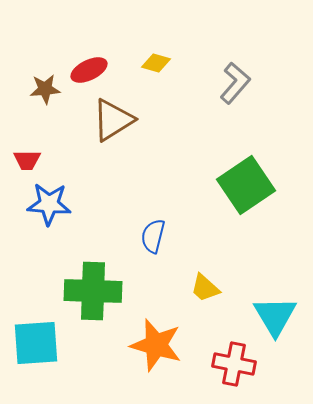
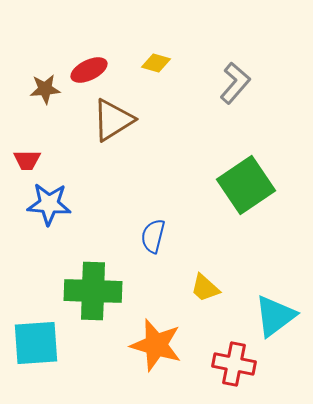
cyan triangle: rotated 24 degrees clockwise
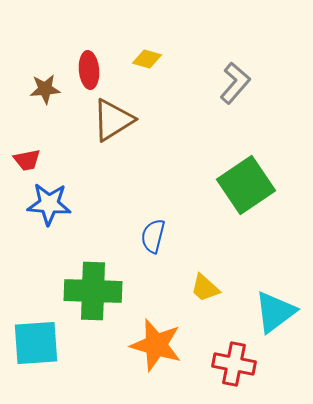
yellow diamond: moved 9 px left, 4 px up
red ellipse: rotated 69 degrees counterclockwise
red trapezoid: rotated 12 degrees counterclockwise
cyan triangle: moved 4 px up
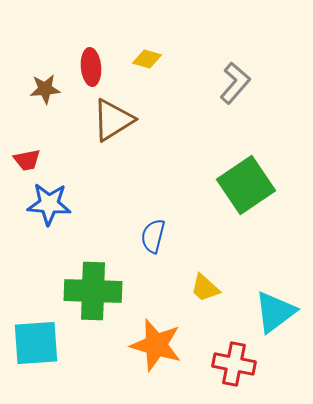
red ellipse: moved 2 px right, 3 px up
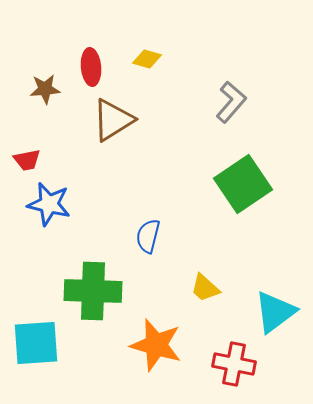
gray L-shape: moved 4 px left, 19 px down
green square: moved 3 px left, 1 px up
blue star: rotated 9 degrees clockwise
blue semicircle: moved 5 px left
